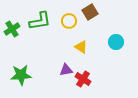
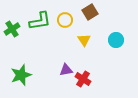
yellow circle: moved 4 px left, 1 px up
cyan circle: moved 2 px up
yellow triangle: moved 3 px right, 7 px up; rotated 24 degrees clockwise
green star: rotated 15 degrees counterclockwise
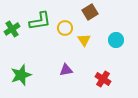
yellow circle: moved 8 px down
red cross: moved 20 px right
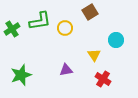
yellow triangle: moved 10 px right, 15 px down
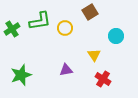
cyan circle: moved 4 px up
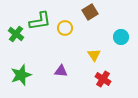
green cross: moved 4 px right, 5 px down; rotated 21 degrees counterclockwise
cyan circle: moved 5 px right, 1 px down
purple triangle: moved 5 px left, 1 px down; rotated 16 degrees clockwise
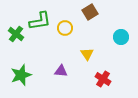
yellow triangle: moved 7 px left, 1 px up
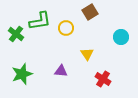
yellow circle: moved 1 px right
green star: moved 1 px right, 1 px up
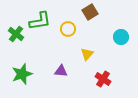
yellow circle: moved 2 px right, 1 px down
yellow triangle: rotated 16 degrees clockwise
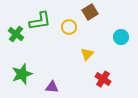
yellow circle: moved 1 px right, 2 px up
purple triangle: moved 9 px left, 16 px down
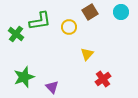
cyan circle: moved 25 px up
green star: moved 2 px right, 3 px down
red cross: rotated 21 degrees clockwise
purple triangle: rotated 40 degrees clockwise
